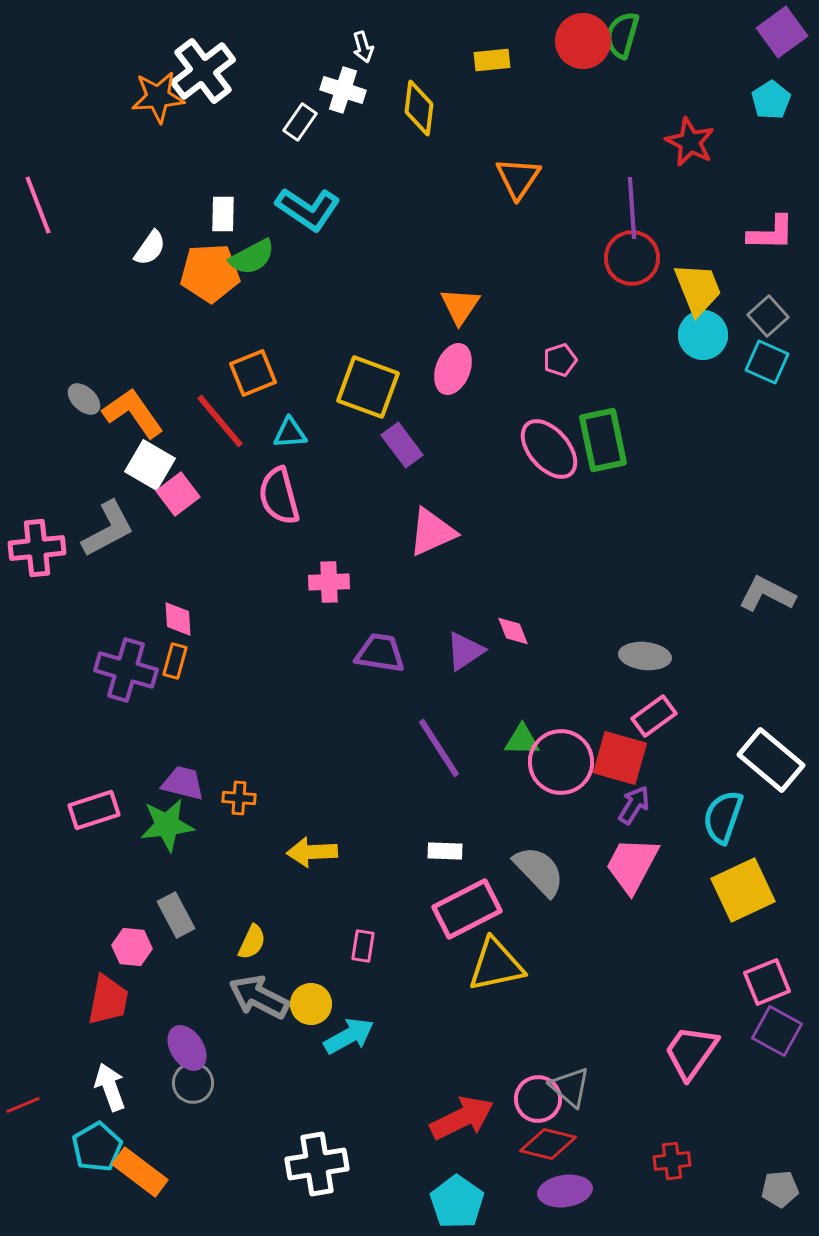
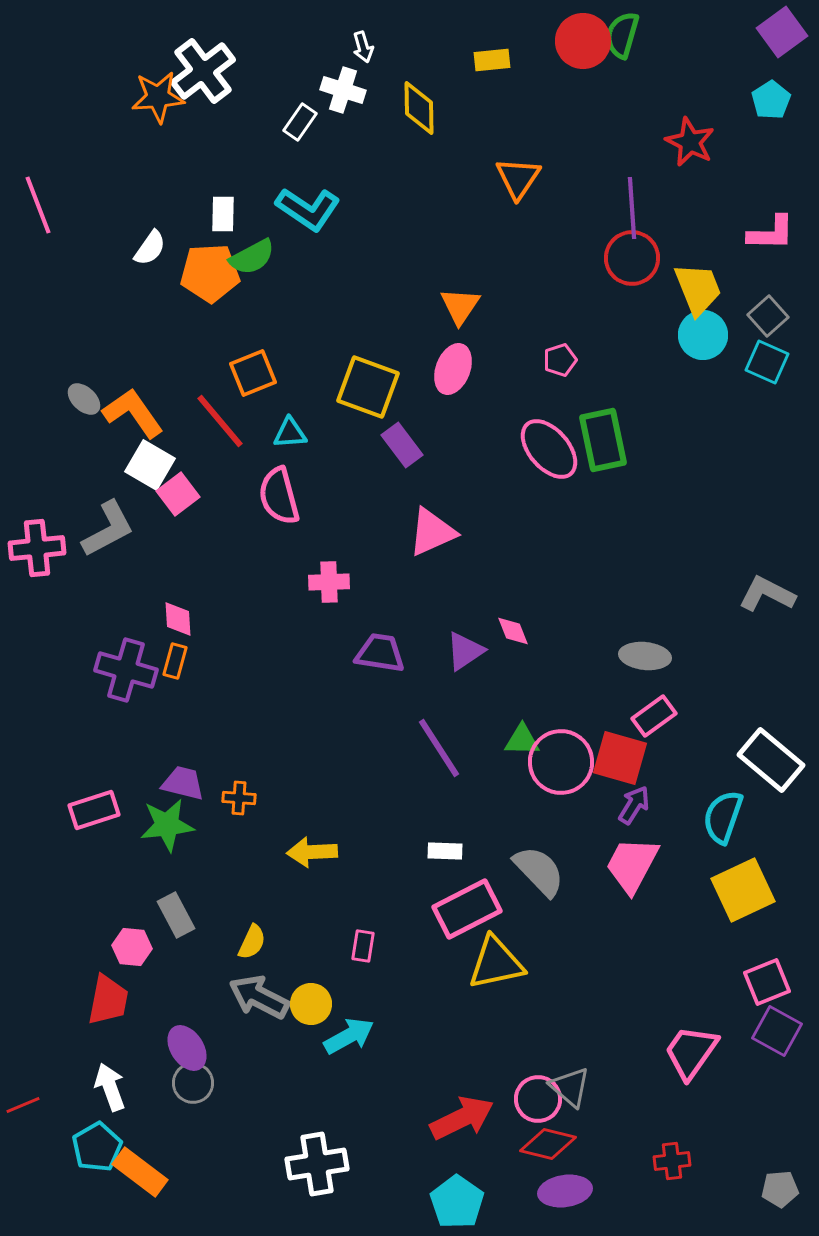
yellow diamond at (419, 108): rotated 8 degrees counterclockwise
yellow triangle at (496, 965): moved 2 px up
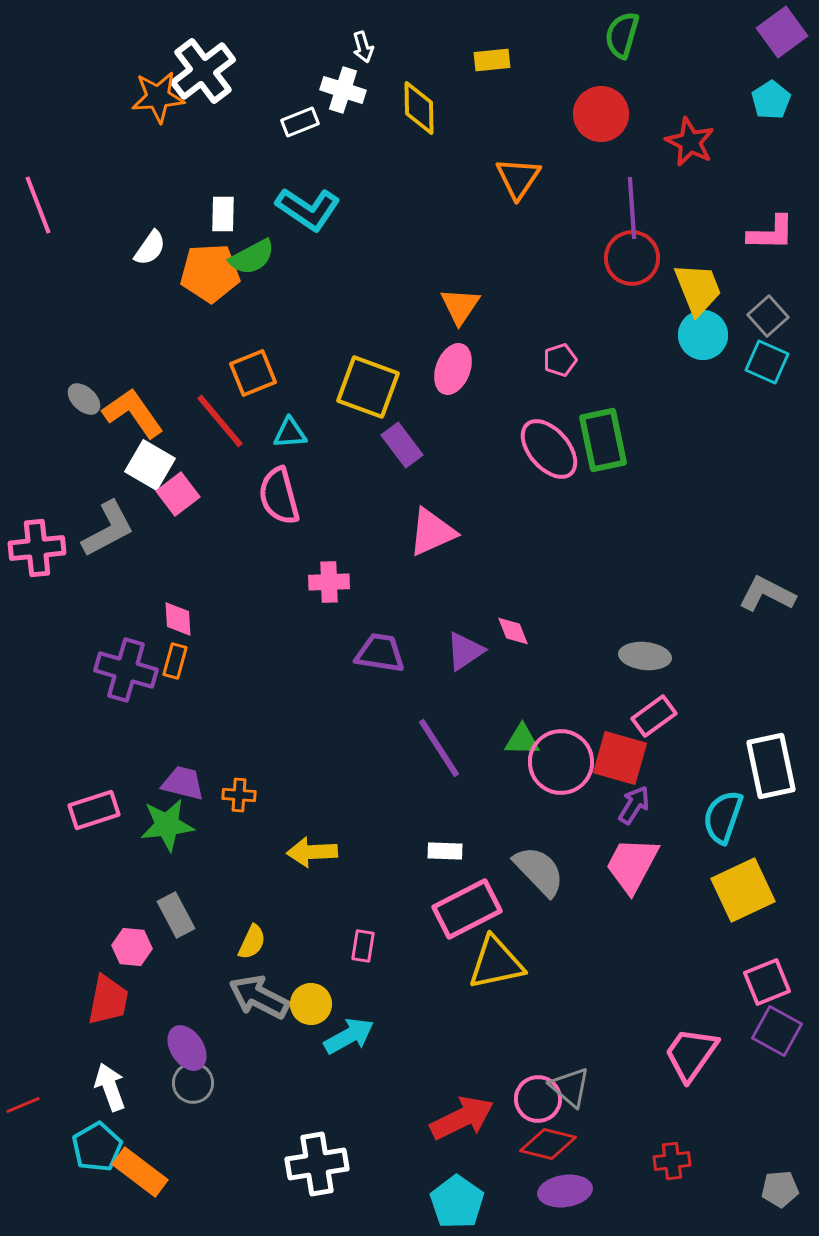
red circle at (583, 41): moved 18 px right, 73 px down
white rectangle at (300, 122): rotated 33 degrees clockwise
white rectangle at (771, 760): moved 6 px down; rotated 38 degrees clockwise
orange cross at (239, 798): moved 3 px up
pink trapezoid at (691, 1052): moved 2 px down
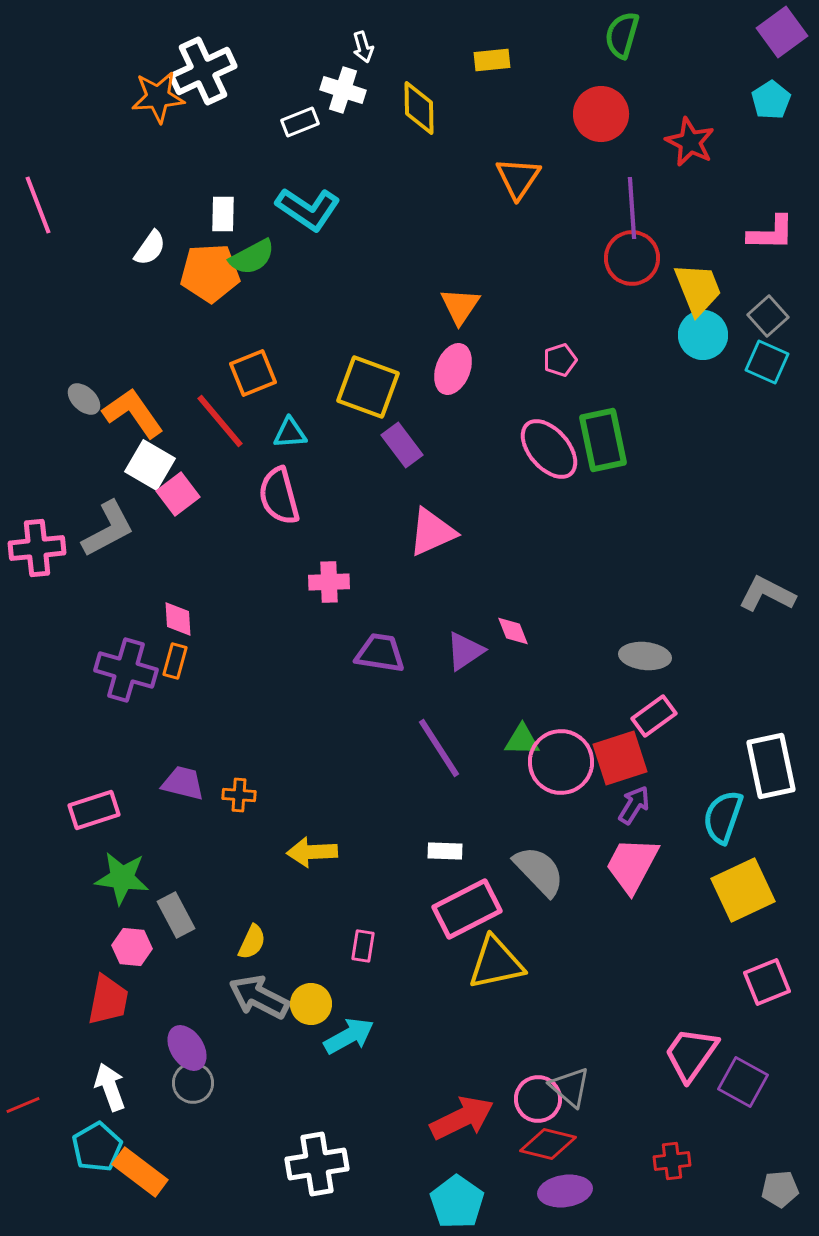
white cross at (203, 71): rotated 12 degrees clockwise
red square at (620, 758): rotated 34 degrees counterclockwise
green star at (167, 825): moved 45 px left, 53 px down; rotated 14 degrees clockwise
purple square at (777, 1031): moved 34 px left, 51 px down
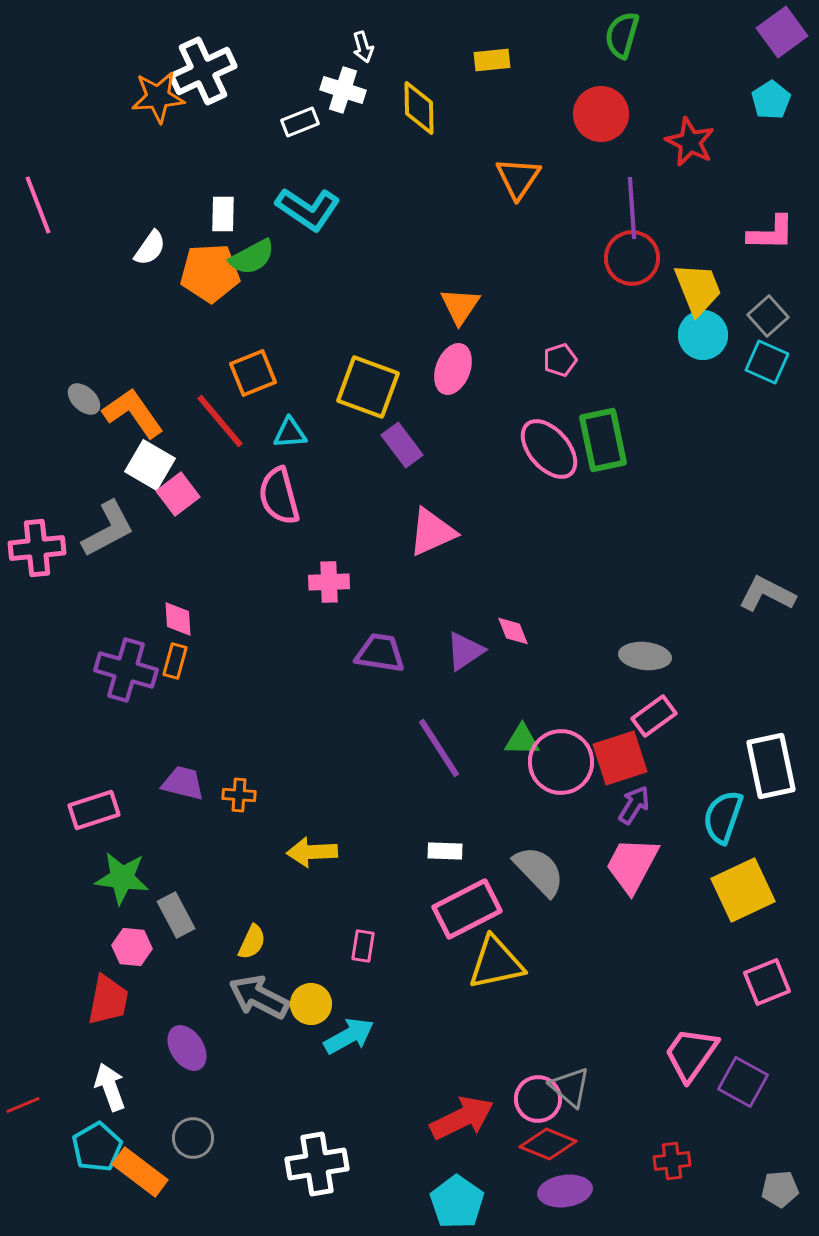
gray circle at (193, 1083): moved 55 px down
red diamond at (548, 1144): rotated 8 degrees clockwise
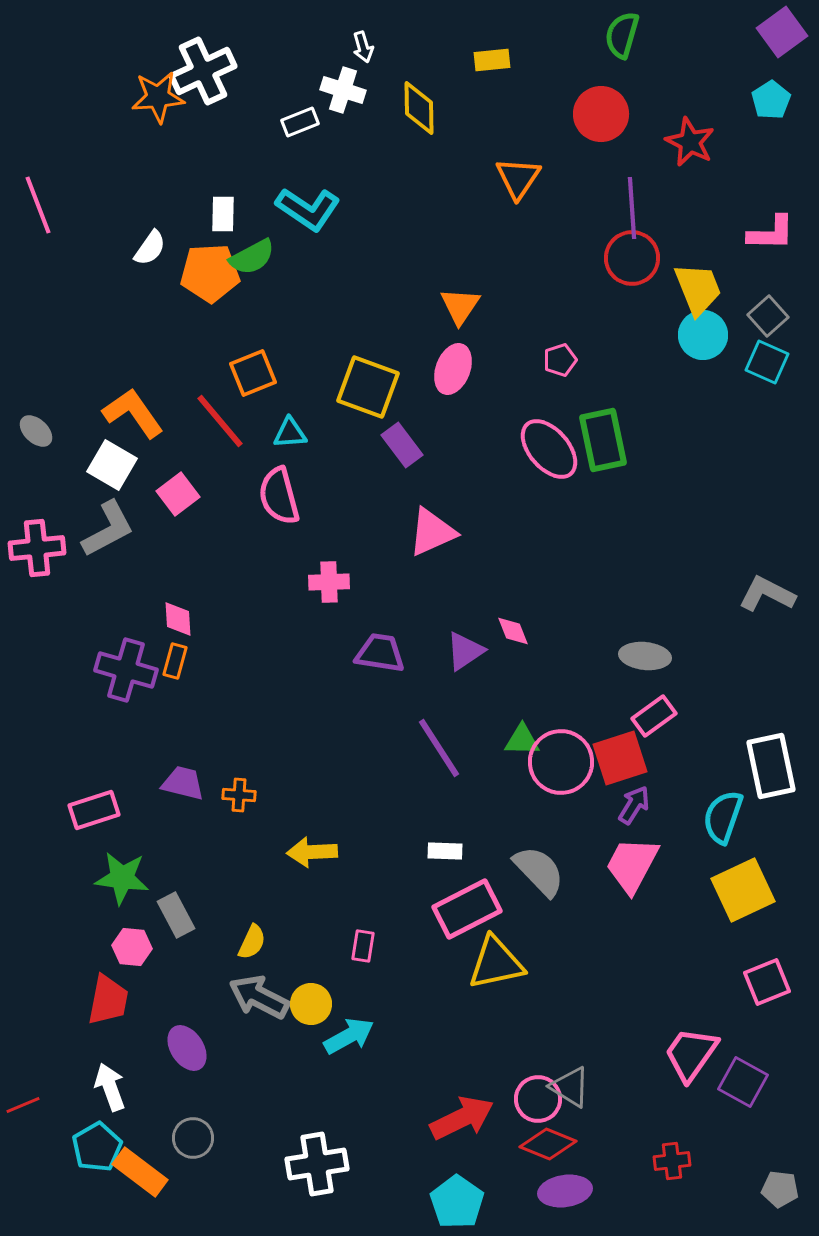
gray ellipse at (84, 399): moved 48 px left, 32 px down
white square at (150, 465): moved 38 px left
gray triangle at (570, 1087): rotated 9 degrees counterclockwise
gray pentagon at (780, 1189): rotated 12 degrees clockwise
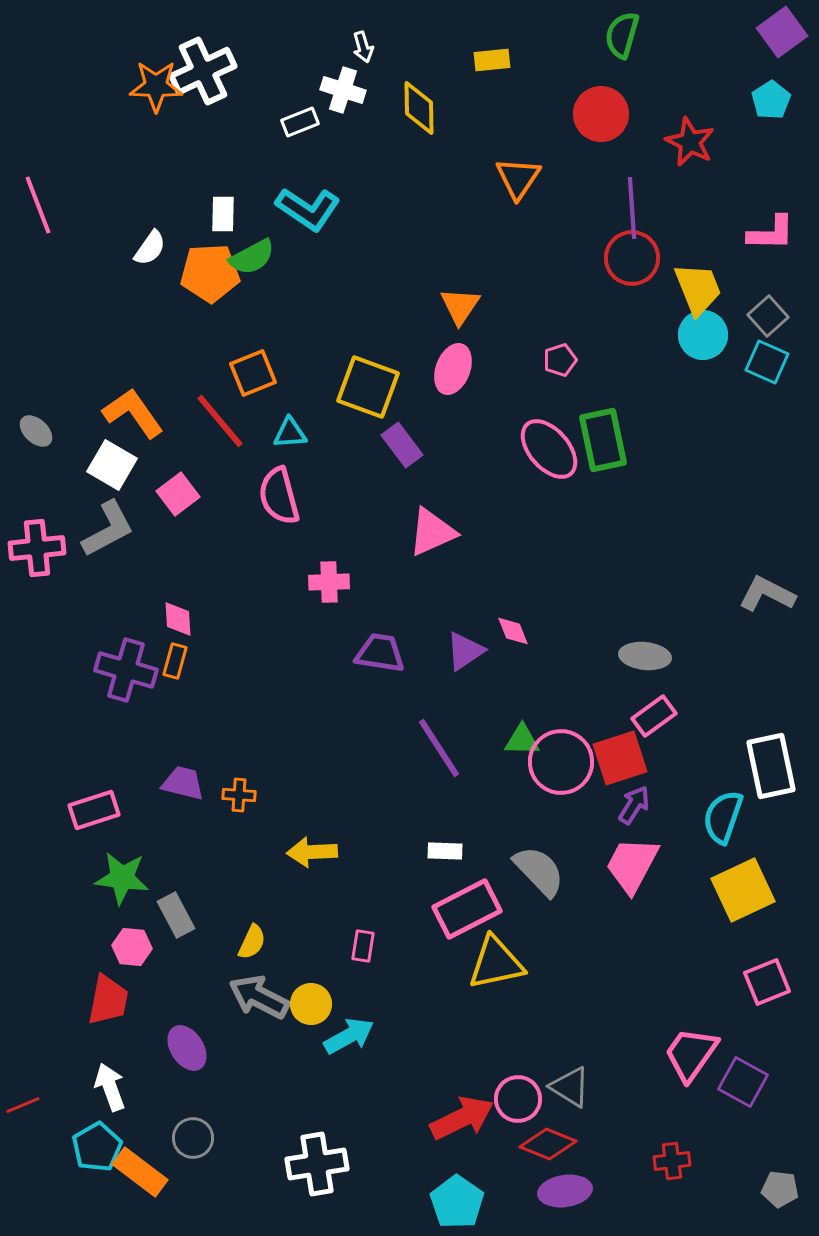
orange star at (158, 97): moved 2 px left, 11 px up; rotated 6 degrees clockwise
pink circle at (538, 1099): moved 20 px left
